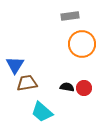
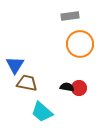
orange circle: moved 2 px left
brown trapezoid: rotated 20 degrees clockwise
red circle: moved 5 px left
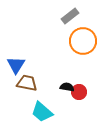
gray rectangle: rotated 30 degrees counterclockwise
orange circle: moved 3 px right, 3 px up
blue triangle: moved 1 px right
red circle: moved 4 px down
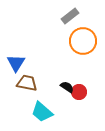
blue triangle: moved 2 px up
black semicircle: rotated 24 degrees clockwise
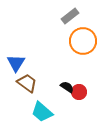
brown trapezoid: rotated 25 degrees clockwise
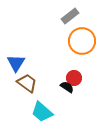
orange circle: moved 1 px left
red circle: moved 5 px left, 14 px up
